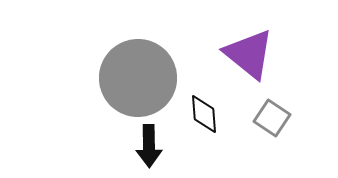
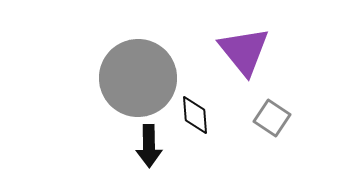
purple triangle: moved 5 px left, 3 px up; rotated 12 degrees clockwise
black diamond: moved 9 px left, 1 px down
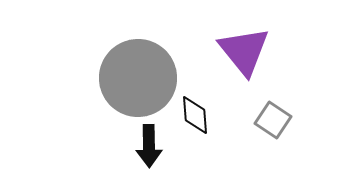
gray square: moved 1 px right, 2 px down
